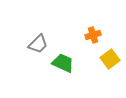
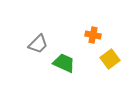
orange cross: rotated 28 degrees clockwise
green trapezoid: moved 1 px right
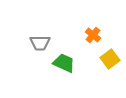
orange cross: rotated 28 degrees clockwise
gray trapezoid: moved 2 px right, 1 px up; rotated 45 degrees clockwise
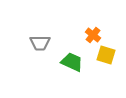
yellow square: moved 4 px left, 4 px up; rotated 36 degrees counterclockwise
green trapezoid: moved 8 px right, 1 px up
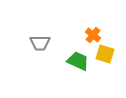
yellow square: moved 1 px left, 1 px up
green trapezoid: moved 6 px right, 1 px up
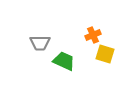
orange cross: rotated 28 degrees clockwise
green trapezoid: moved 14 px left
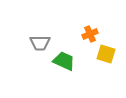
orange cross: moved 3 px left, 1 px up
yellow square: moved 1 px right
